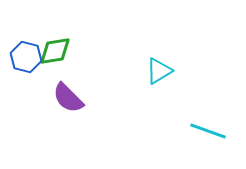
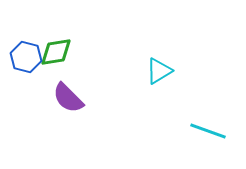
green diamond: moved 1 px right, 1 px down
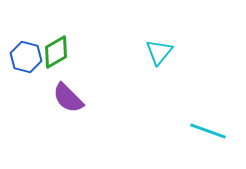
green diamond: rotated 20 degrees counterclockwise
cyan triangle: moved 19 px up; rotated 20 degrees counterclockwise
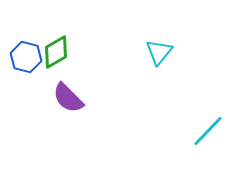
cyan line: rotated 66 degrees counterclockwise
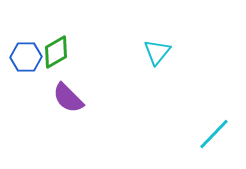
cyan triangle: moved 2 px left
blue hexagon: rotated 16 degrees counterclockwise
cyan line: moved 6 px right, 3 px down
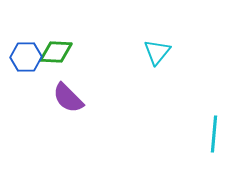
green diamond: rotated 32 degrees clockwise
cyan line: rotated 39 degrees counterclockwise
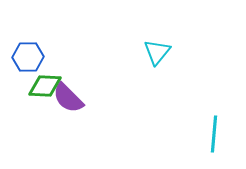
green diamond: moved 11 px left, 34 px down
blue hexagon: moved 2 px right
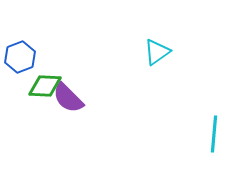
cyan triangle: rotated 16 degrees clockwise
blue hexagon: moved 8 px left; rotated 20 degrees counterclockwise
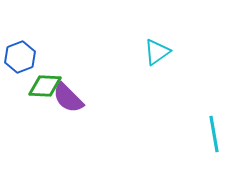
cyan line: rotated 15 degrees counterclockwise
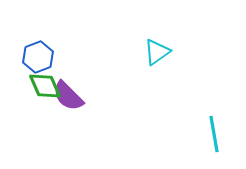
blue hexagon: moved 18 px right
green diamond: rotated 64 degrees clockwise
purple semicircle: moved 2 px up
